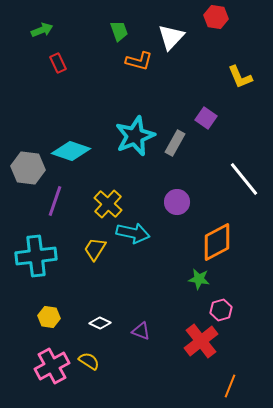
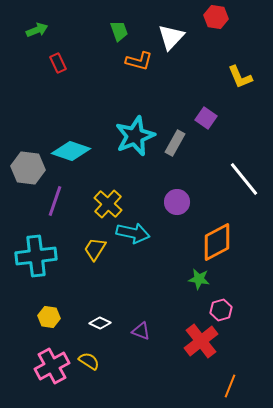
green arrow: moved 5 px left
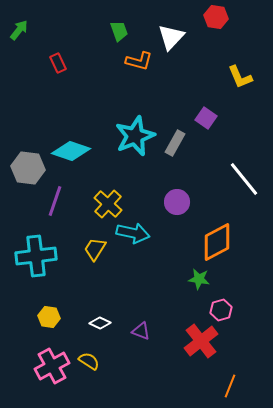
green arrow: moved 18 px left; rotated 30 degrees counterclockwise
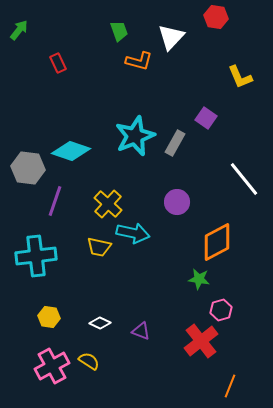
yellow trapezoid: moved 4 px right, 2 px up; rotated 110 degrees counterclockwise
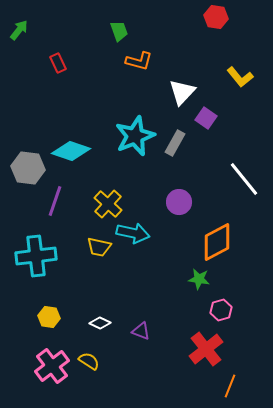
white triangle: moved 11 px right, 55 px down
yellow L-shape: rotated 16 degrees counterclockwise
purple circle: moved 2 px right
red cross: moved 5 px right, 8 px down
pink cross: rotated 8 degrees counterclockwise
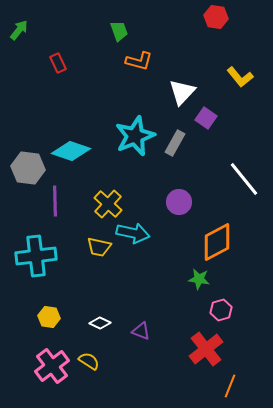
purple line: rotated 20 degrees counterclockwise
